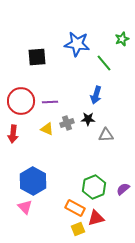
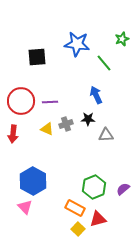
blue arrow: rotated 138 degrees clockwise
gray cross: moved 1 px left, 1 px down
red triangle: moved 2 px right, 1 px down
yellow square: rotated 24 degrees counterclockwise
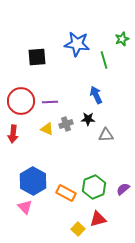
green line: moved 3 px up; rotated 24 degrees clockwise
orange rectangle: moved 9 px left, 15 px up
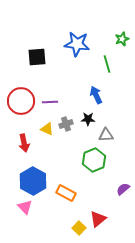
green line: moved 3 px right, 4 px down
red arrow: moved 11 px right, 9 px down; rotated 18 degrees counterclockwise
green hexagon: moved 27 px up
red triangle: rotated 24 degrees counterclockwise
yellow square: moved 1 px right, 1 px up
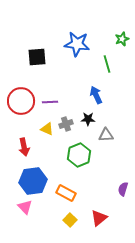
red arrow: moved 4 px down
green hexagon: moved 15 px left, 5 px up
blue hexagon: rotated 24 degrees clockwise
purple semicircle: rotated 32 degrees counterclockwise
red triangle: moved 1 px right, 1 px up
yellow square: moved 9 px left, 8 px up
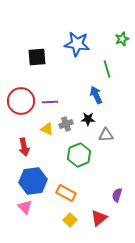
green line: moved 5 px down
purple semicircle: moved 6 px left, 6 px down
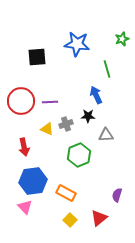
black star: moved 3 px up
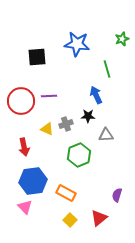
purple line: moved 1 px left, 6 px up
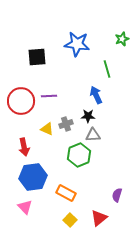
gray triangle: moved 13 px left
blue hexagon: moved 4 px up
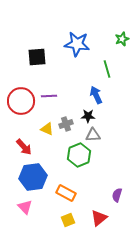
red arrow: rotated 30 degrees counterclockwise
yellow square: moved 2 px left; rotated 24 degrees clockwise
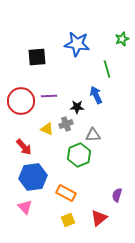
black star: moved 11 px left, 9 px up
